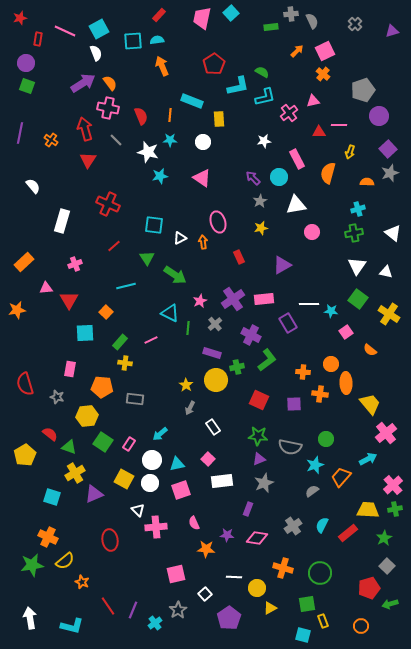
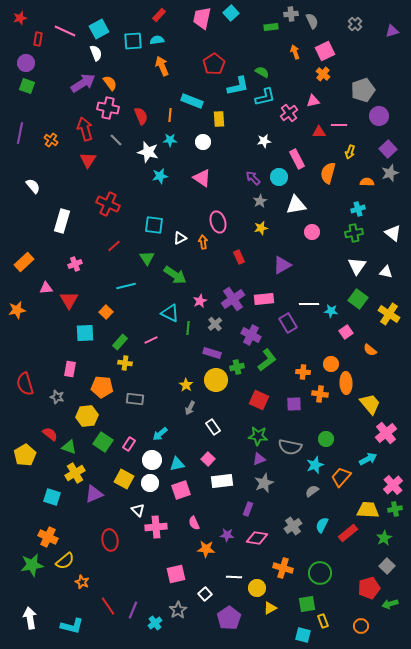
orange arrow at (297, 51): moved 2 px left, 1 px down; rotated 64 degrees counterclockwise
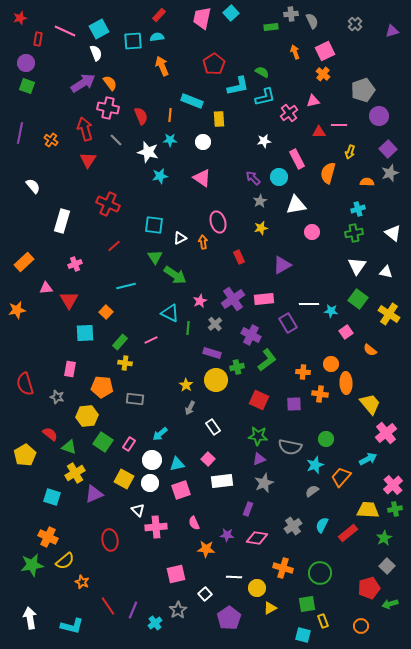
cyan semicircle at (157, 40): moved 3 px up
green triangle at (147, 258): moved 8 px right, 1 px up
